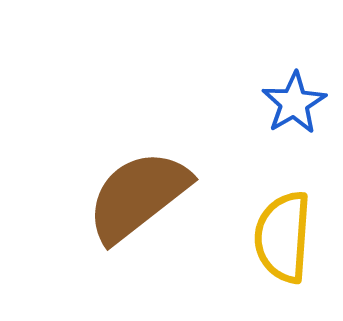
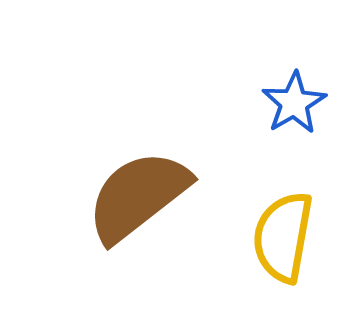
yellow semicircle: rotated 6 degrees clockwise
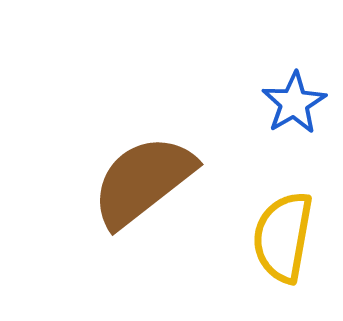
brown semicircle: moved 5 px right, 15 px up
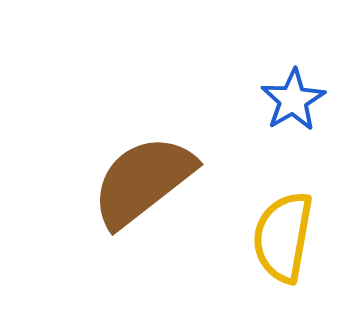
blue star: moved 1 px left, 3 px up
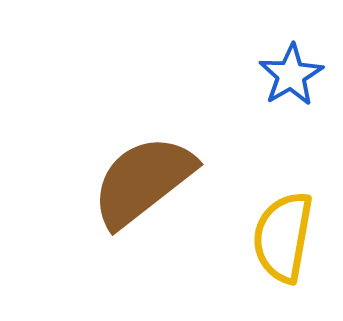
blue star: moved 2 px left, 25 px up
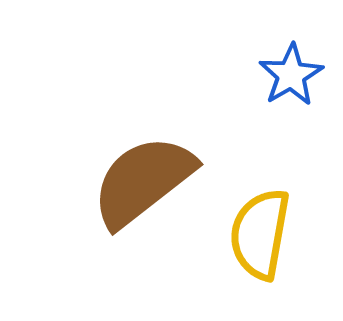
yellow semicircle: moved 23 px left, 3 px up
